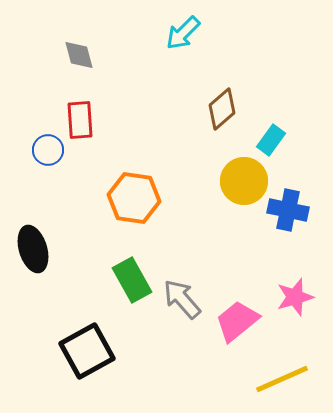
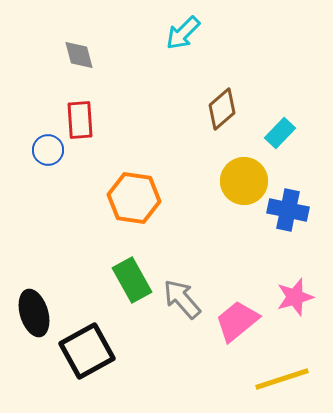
cyan rectangle: moved 9 px right, 7 px up; rotated 8 degrees clockwise
black ellipse: moved 1 px right, 64 px down
yellow line: rotated 6 degrees clockwise
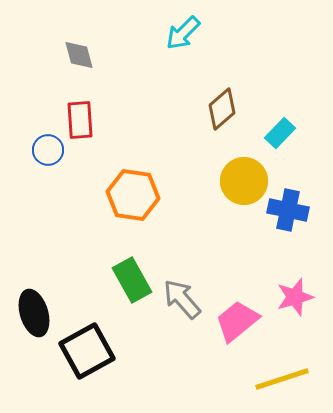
orange hexagon: moved 1 px left, 3 px up
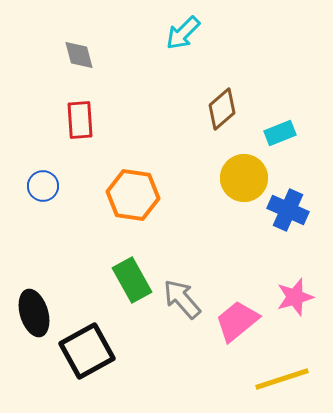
cyan rectangle: rotated 24 degrees clockwise
blue circle: moved 5 px left, 36 px down
yellow circle: moved 3 px up
blue cross: rotated 12 degrees clockwise
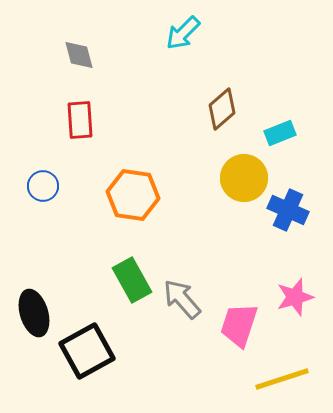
pink trapezoid: moved 2 px right, 4 px down; rotated 33 degrees counterclockwise
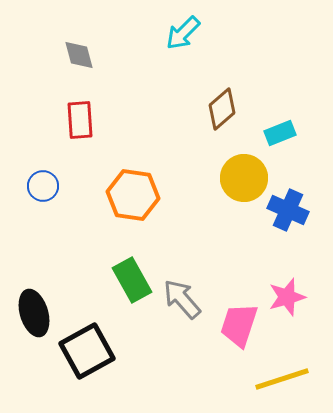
pink star: moved 8 px left
